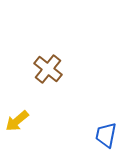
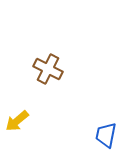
brown cross: rotated 12 degrees counterclockwise
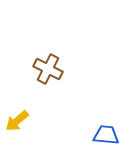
blue trapezoid: rotated 84 degrees clockwise
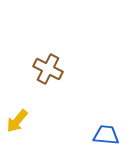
yellow arrow: rotated 10 degrees counterclockwise
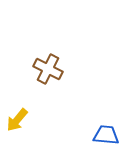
yellow arrow: moved 1 px up
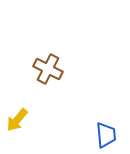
blue trapezoid: rotated 80 degrees clockwise
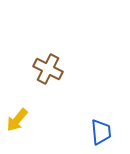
blue trapezoid: moved 5 px left, 3 px up
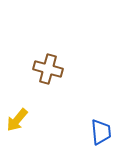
brown cross: rotated 12 degrees counterclockwise
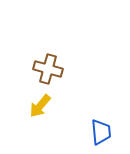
yellow arrow: moved 23 px right, 14 px up
